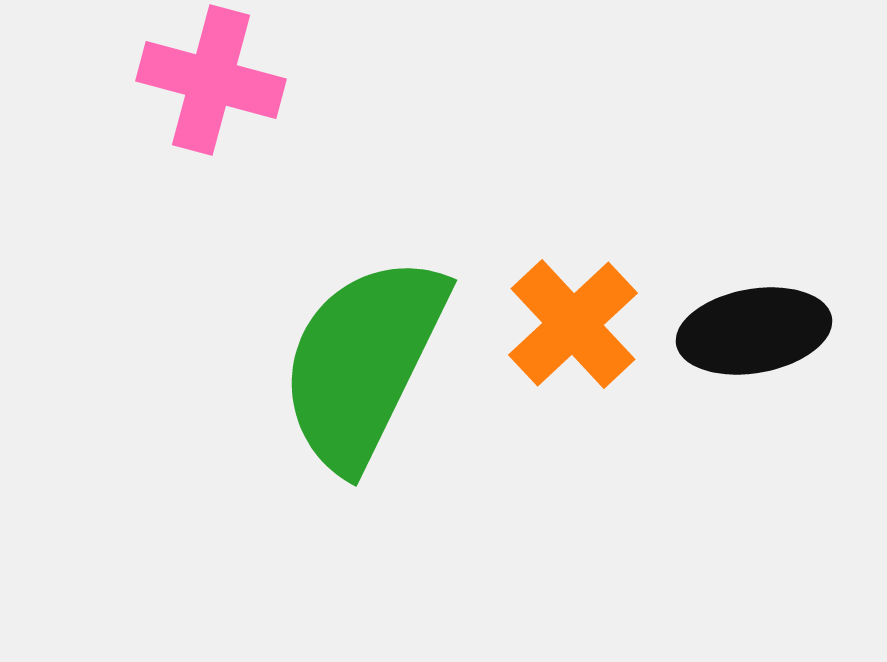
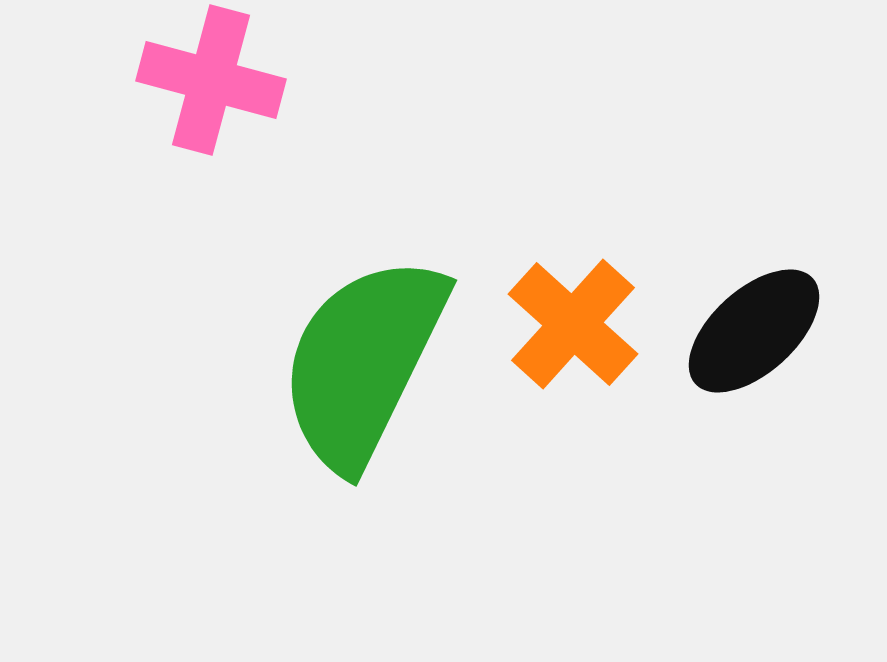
orange cross: rotated 5 degrees counterclockwise
black ellipse: rotated 32 degrees counterclockwise
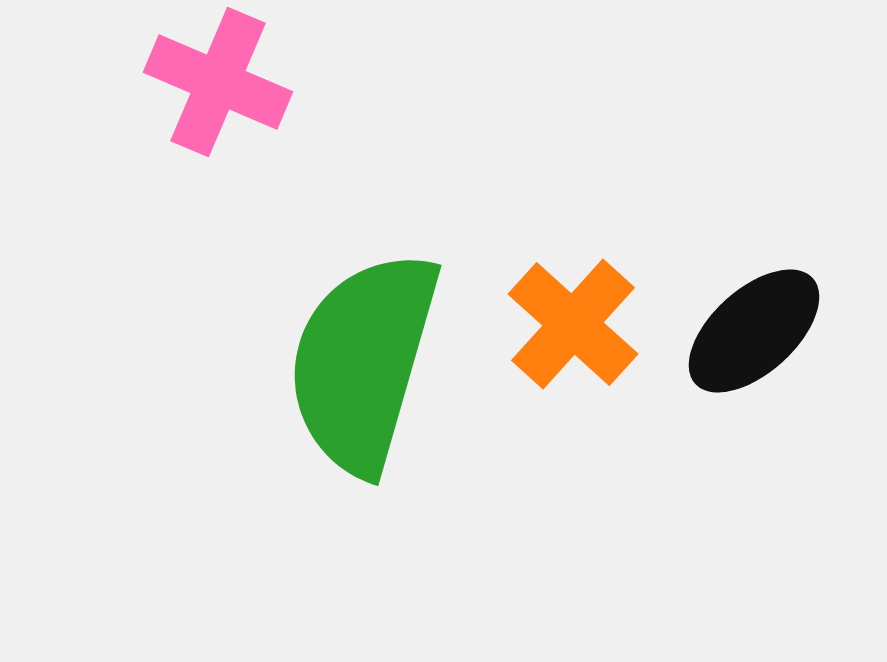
pink cross: moved 7 px right, 2 px down; rotated 8 degrees clockwise
green semicircle: rotated 10 degrees counterclockwise
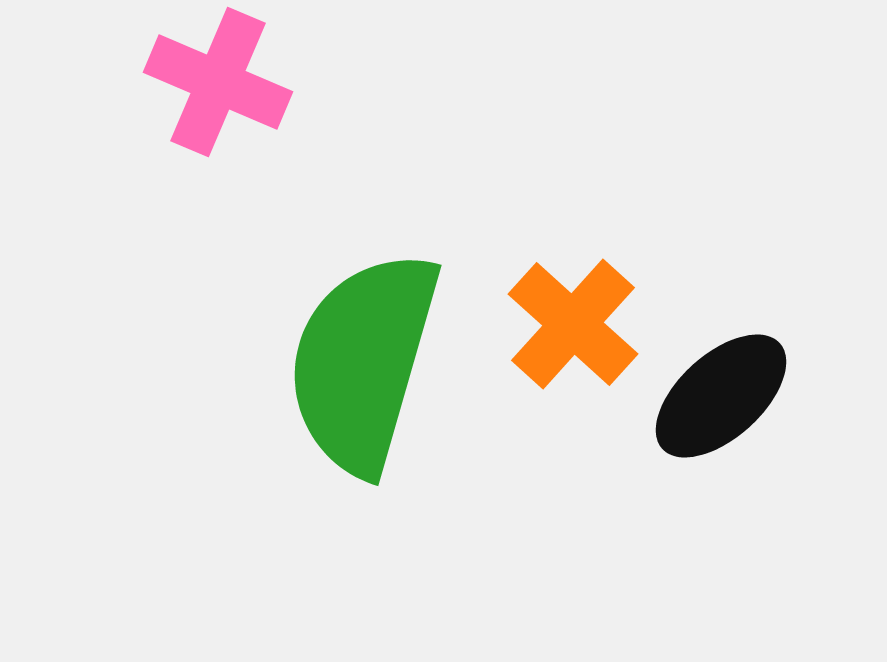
black ellipse: moved 33 px left, 65 px down
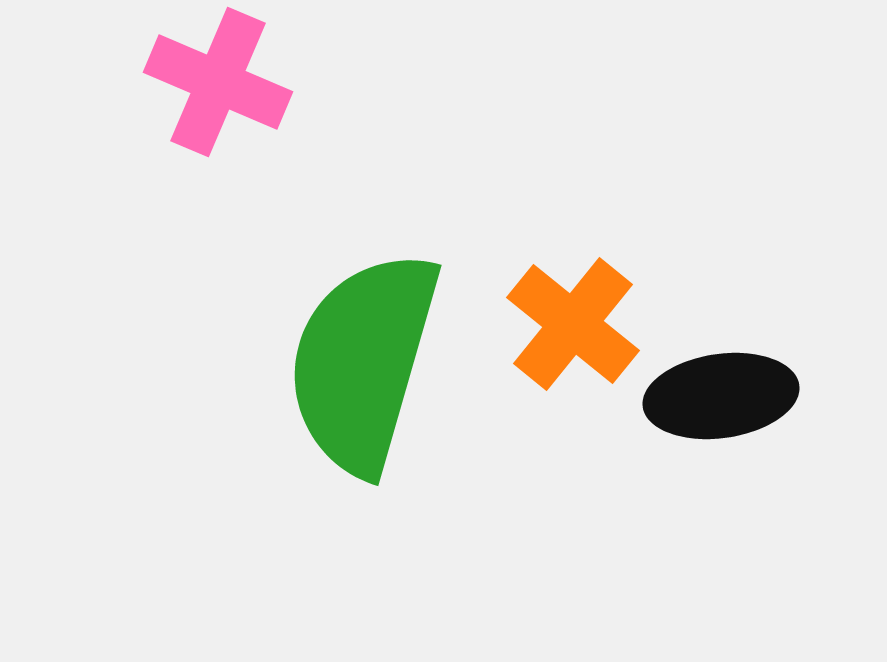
orange cross: rotated 3 degrees counterclockwise
black ellipse: rotated 34 degrees clockwise
